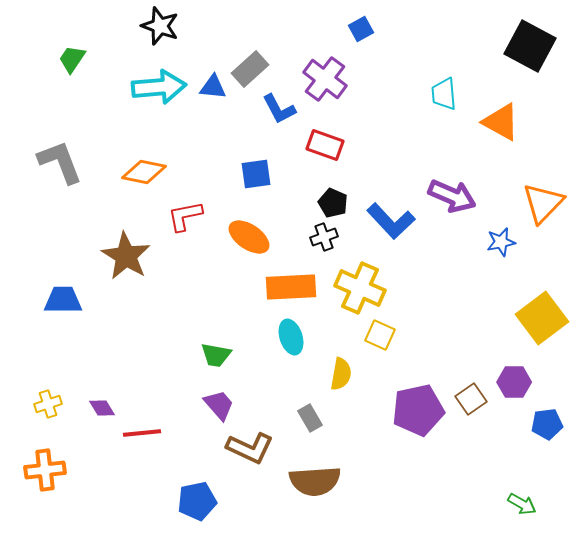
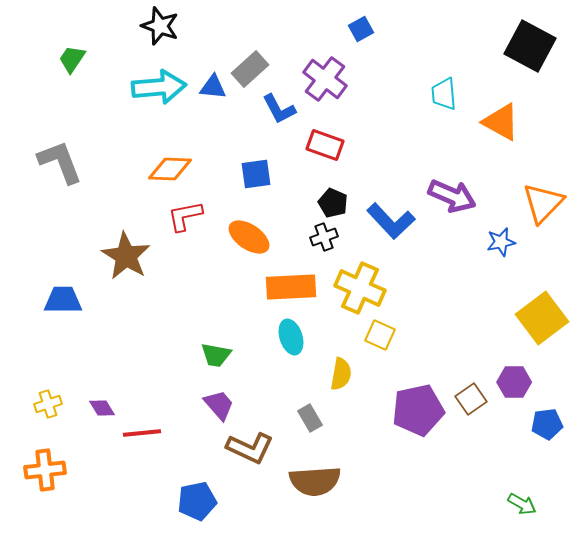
orange diamond at (144, 172): moved 26 px right, 3 px up; rotated 9 degrees counterclockwise
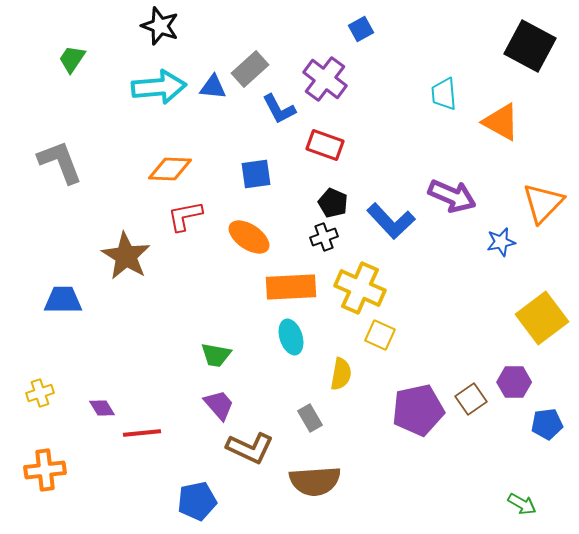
yellow cross at (48, 404): moved 8 px left, 11 px up
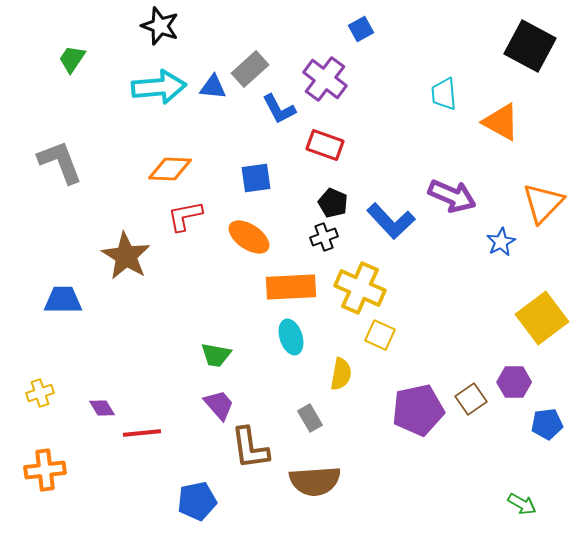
blue square at (256, 174): moved 4 px down
blue star at (501, 242): rotated 16 degrees counterclockwise
brown L-shape at (250, 448): rotated 57 degrees clockwise
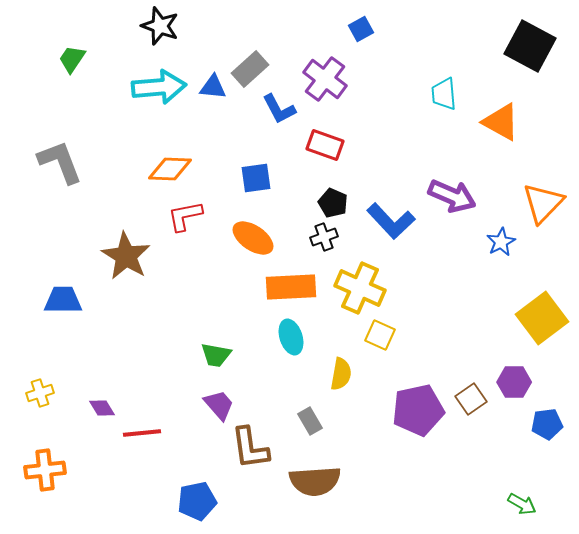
orange ellipse at (249, 237): moved 4 px right, 1 px down
gray rectangle at (310, 418): moved 3 px down
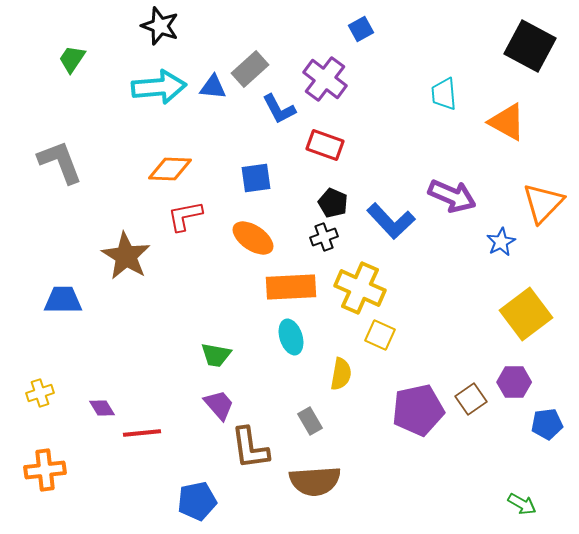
orange triangle at (501, 122): moved 6 px right
yellow square at (542, 318): moved 16 px left, 4 px up
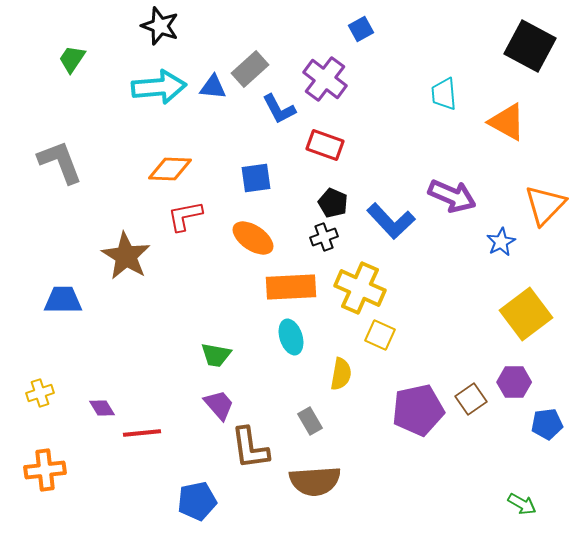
orange triangle at (543, 203): moved 2 px right, 2 px down
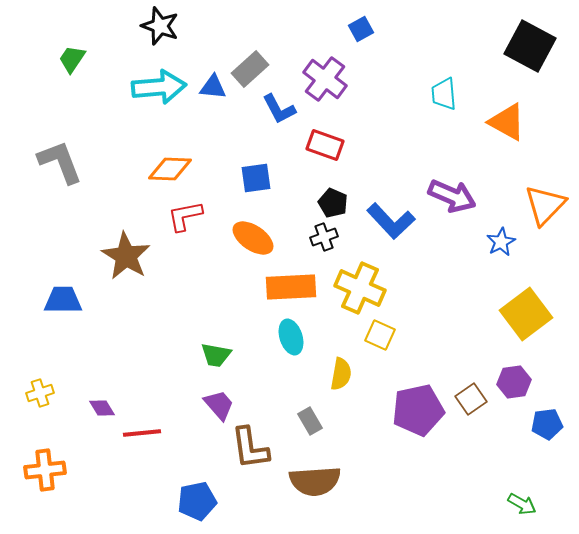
purple hexagon at (514, 382): rotated 8 degrees counterclockwise
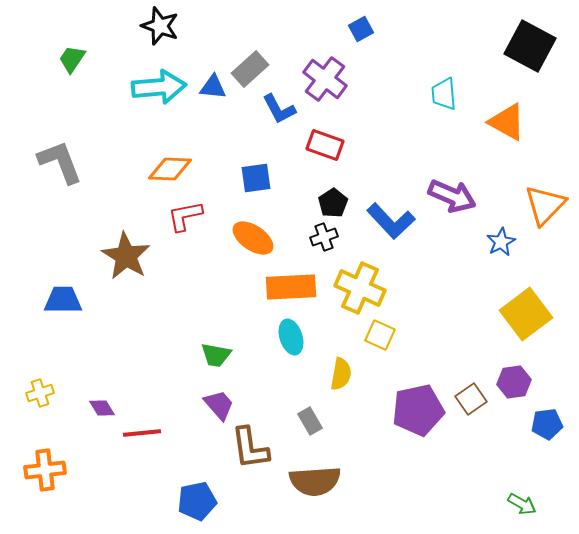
black pentagon at (333, 203): rotated 16 degrees clockwise
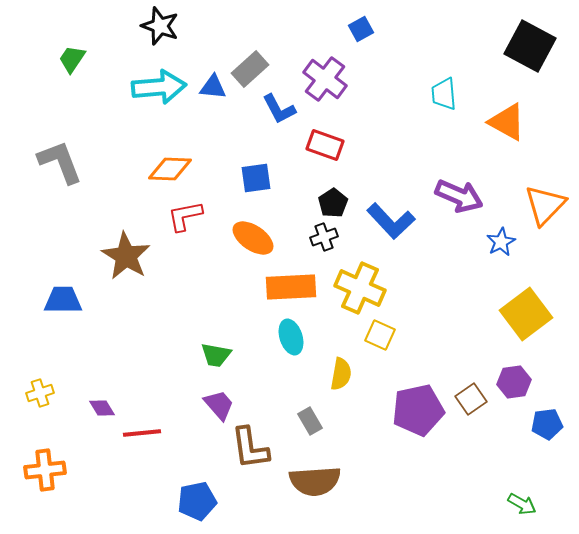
purple arrow at (452, 196): moved 7 px right
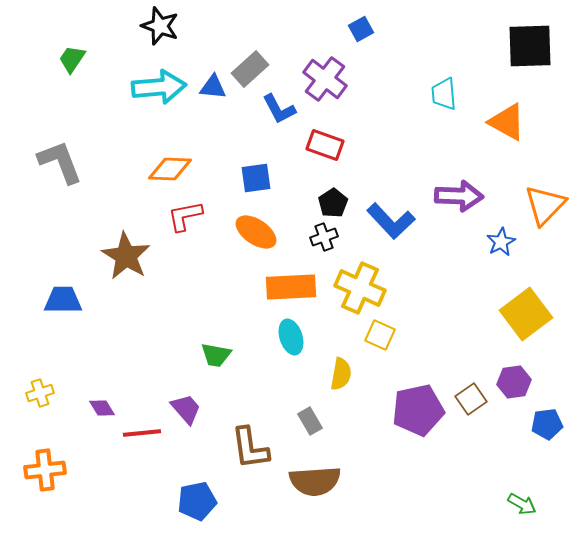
black square at (530, 46): rotated 30 degrees counterclockwise
purple arrow at (459, 196): rotated 21 degrees counterclockwise
orange ellipse at (253, 238): moved 3 px right, 6 px up
purple trapezoid at (219, 405): moved 33 px left, 4 px down
